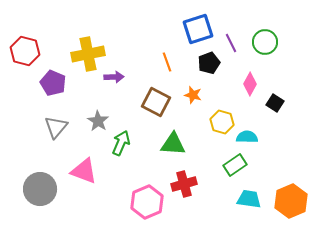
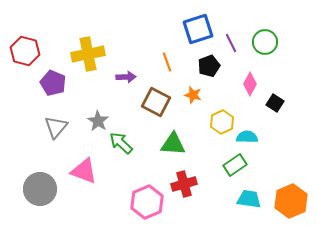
black pentagon: moved 3 px down
purple arrow: moved 12 px right
yellow hexagon: rotated 20 degrees clockwise
green arrow: rotated 70 degrees counterclockwise
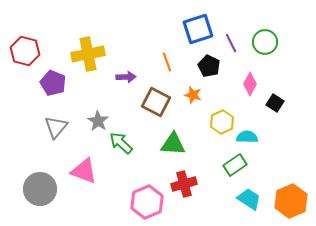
black pentagon: rotated 25 degrees counterclockwise
cyan trapezoid: rotated 25 degrees clockwise
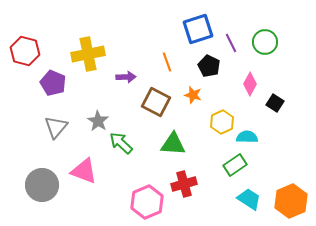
gray circle: moved 2 px right, 4 px up
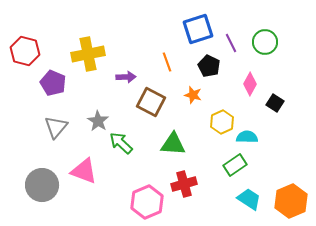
brown square: moved 5 px left
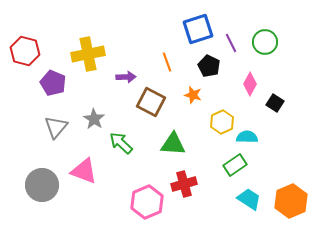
gray star: moved 4 px left, 2 px up
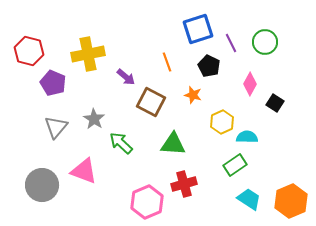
red hexagon: moved 4 px right
purple arrow: rotated 42 degrees clockwise
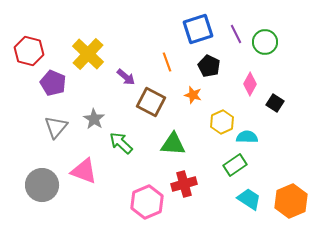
purple line: moved 5 px right, 9 px up
yellow cross: rotated 36 degrees counterclockwise
